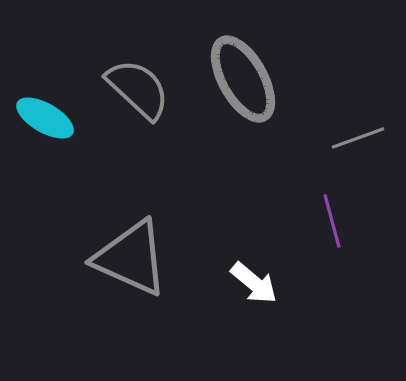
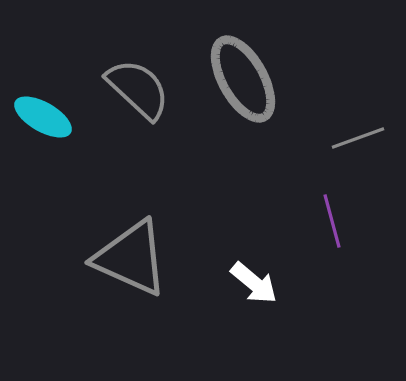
cyan ellipse: moved 2 px left, 1 px up
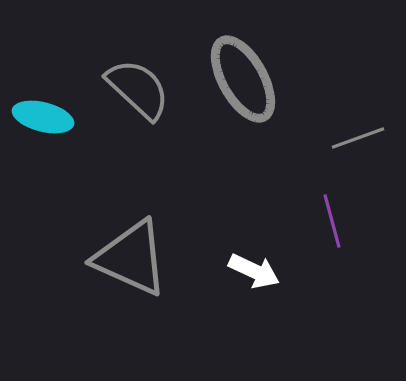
cyan ellipse: rotated 16 degrees counterclockwise
white arrow: moved 12 px up; rotated 15 degrees counterclockwise
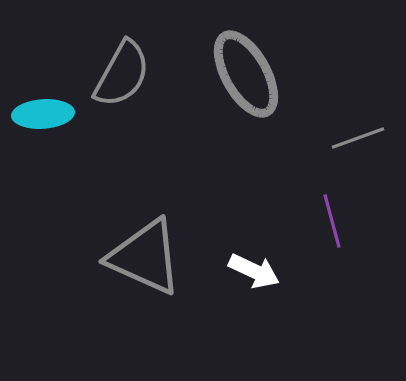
gray ellipse: moved 3 px right, 5 px up
gray semicircle: moved 16 px left, 15 px up; rotated 76 degrees clockwise
cyan ellipse: moved 3 px up; rotated 18 degrees counterclockwise
gray triangle: moved 14 px right, 1 px up
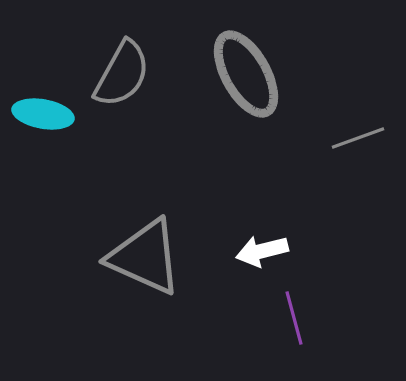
cyan ellipse: rotated 14 degrees clockwise
purple line: moved 38 px left, 97 px down
white arrow: moved 8 px right, 20 px up; rotated 141 degrees clockwise
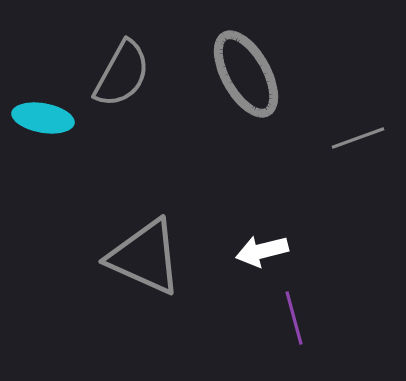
cyan ellipse: moved 4 px down
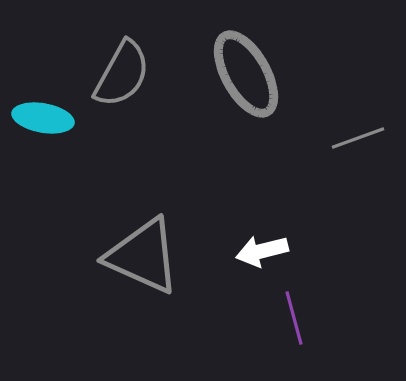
gray triangle: moved 2 px left, 1 px up
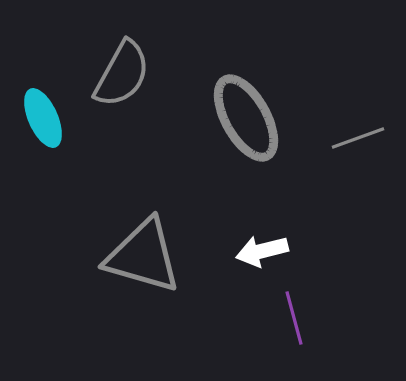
gray ellipse: moved 44 px down
cyan ellipse: rotated 56 degrees clockwise
gray triangle: rotated 8 degrees counterclockwise
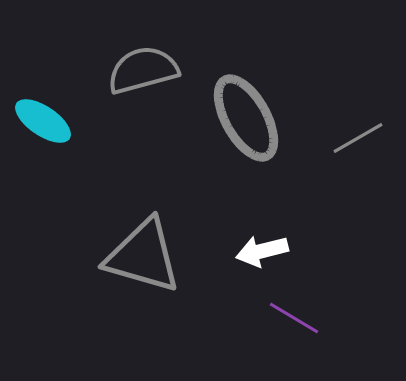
gray semicircle: moved 21 px right, 4 px up; rotated 134 degrees counterclockwise
cyan ellipse: moved 3 px down; rotated 32 degrees counterclockwise
gray line: rotated 10 degrees counterclockwise
purple line: rotated 44 degrees counterclockwise
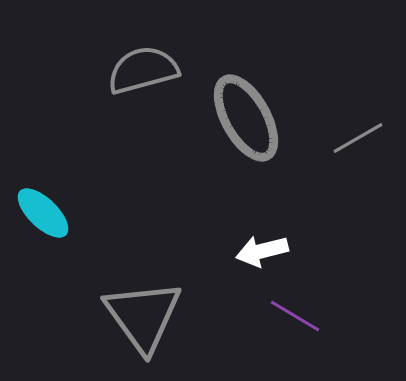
cyan ellipse: moved 92 px down; rotated 10 degrees clockwise
gray triangle: moved 60 px down; rotated 38 degrees clockwise
purple line: moved 1 px right, 2 px up
